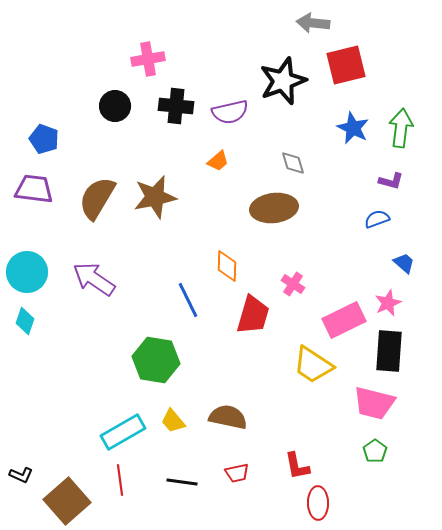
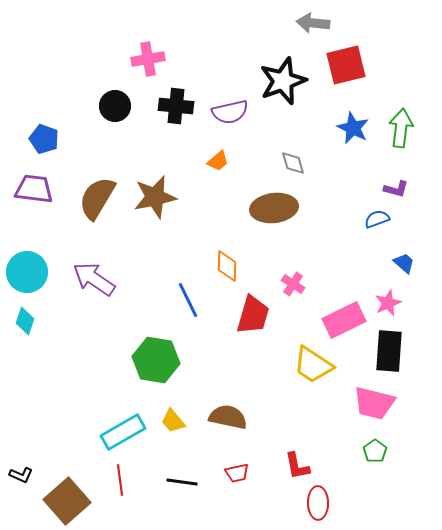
purple L-shape at (391, 181): moved 5 px right, 8 px down
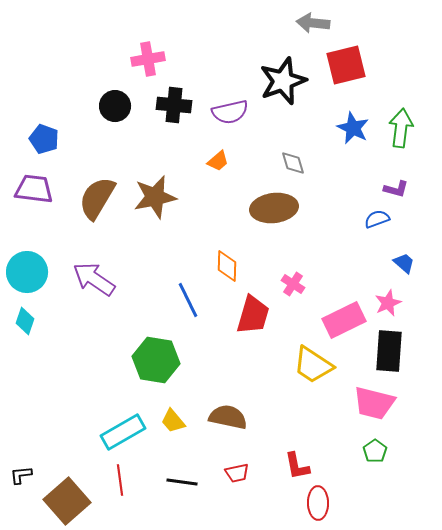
black cross at (176, 106): moved 2 px left, 1 px up
black L-shape at (21, 475): rotated 150 degrees clockwise
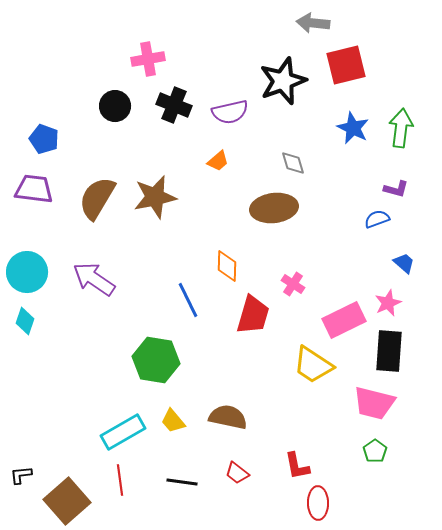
black cross at (174, 105): rotated 16 degrees clockwise
red trapezoid at (237, 473): rotated 50 degrees clockwise
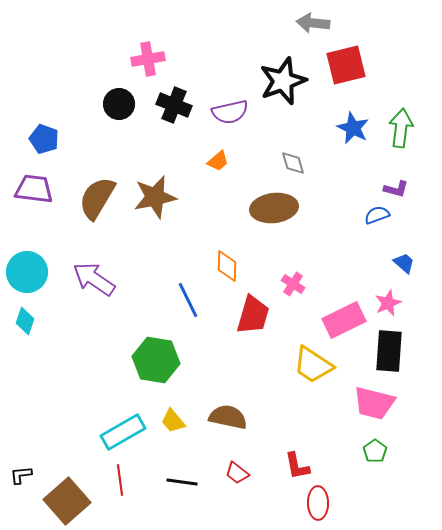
black circle at (115, 106): moved 4 px right, 2 px up
blue semicircle at (377, 219): moved 4 px up
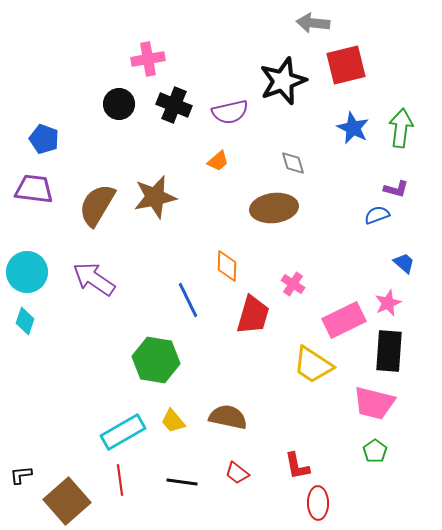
brown semicircle at (97, 198): moved 7 px down
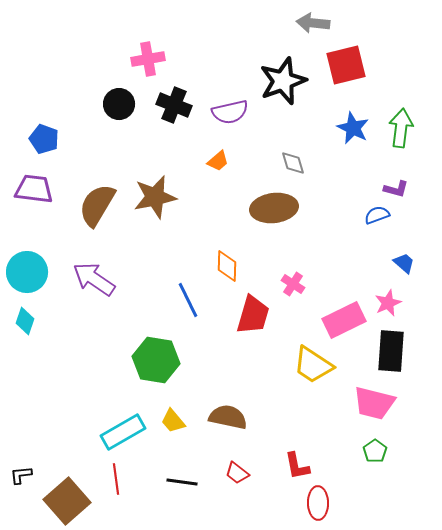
black rectangle at (389, 351): moved 2 px right
red line at (120, 480): moved 4 px left, 1 px up
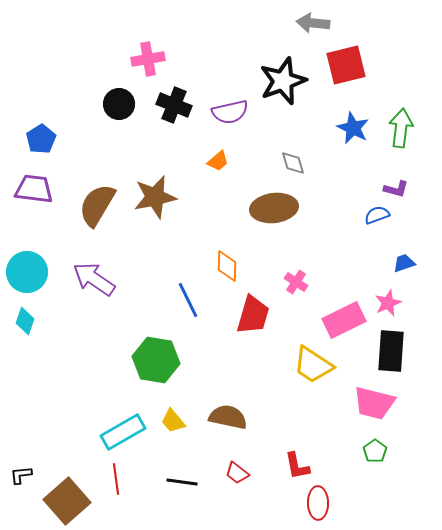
blue pentagon at (44, 139): moved 3 px left; rotated 20 degrees clockwise
blue trapezoid at (404, 263): rotated 60 degrees counterclockwise
pink cross at (293, 284): moved 3 px right, 2 px up
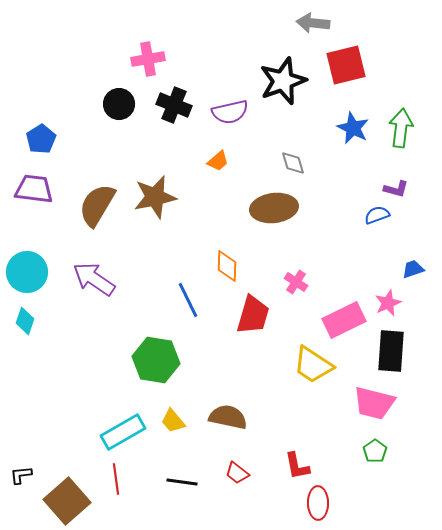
blue trapezoid at (404, 263): moved 9 px right, 6 px down
